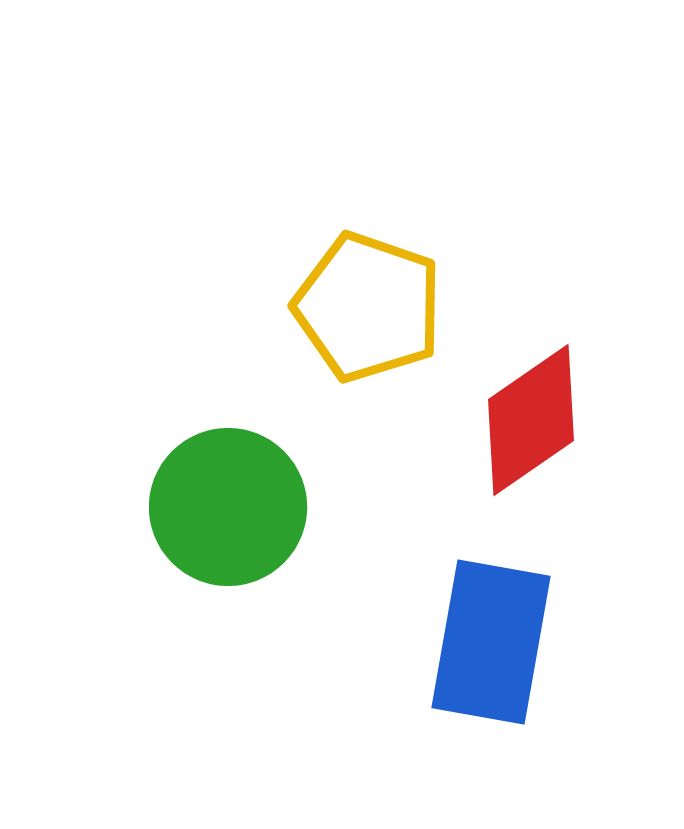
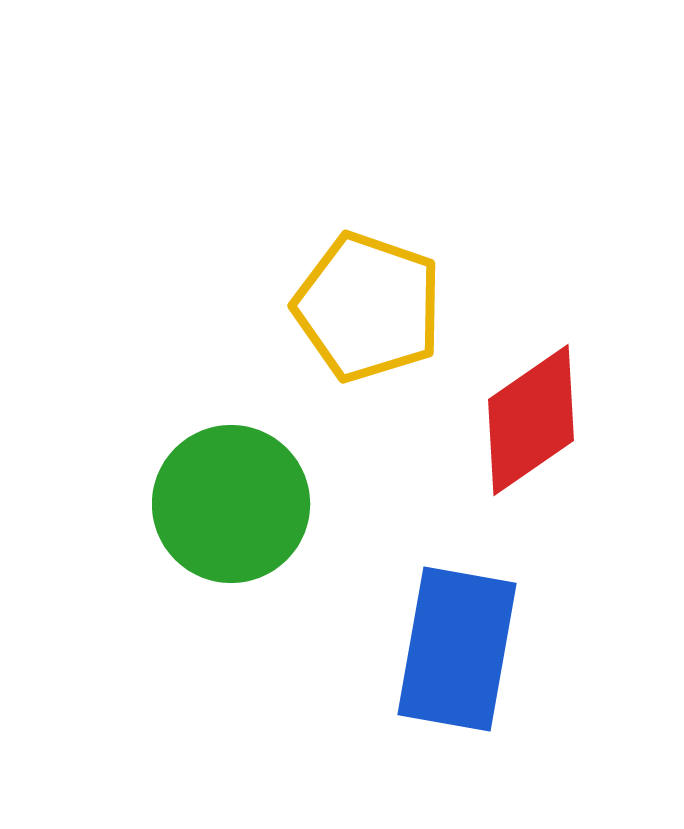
green circle: moved 3 px right, 3 px up
blue rectangle: moved 34 px left, 7 px down
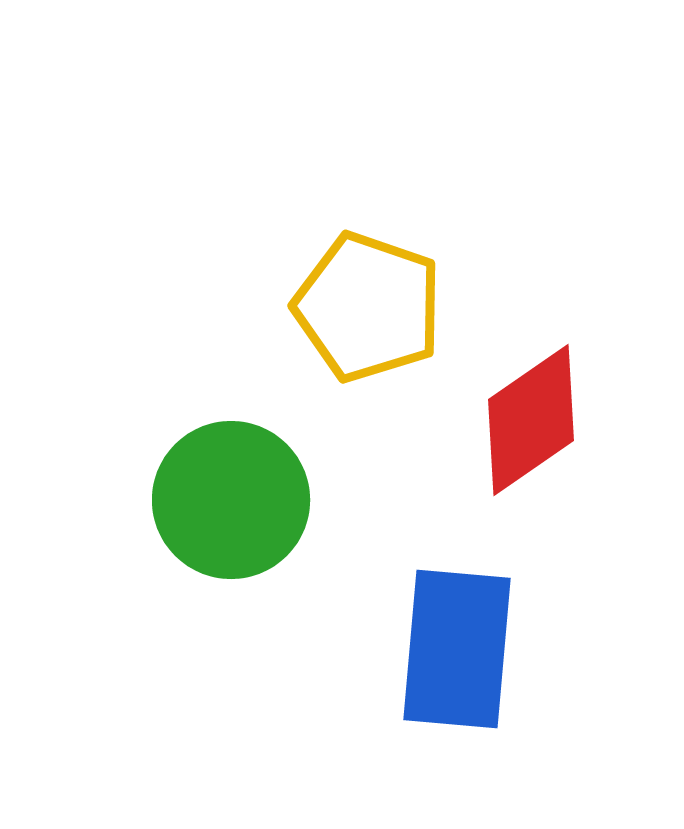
green circle: moved 4 px up
blue rectangle: rotated 5 degrees counterclockwise
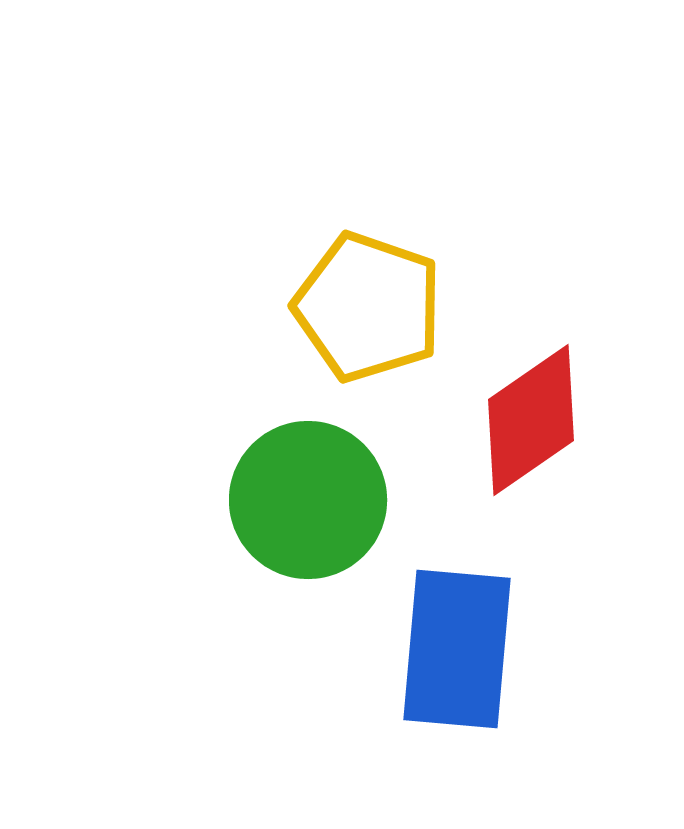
green circle: moved 77 px right
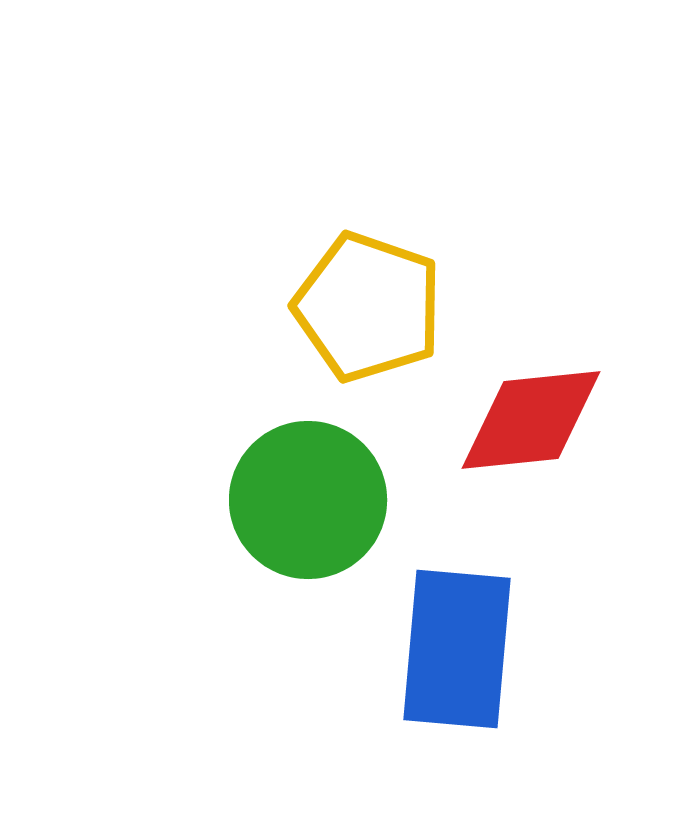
red diamond: rotated 29 degrees clockwise
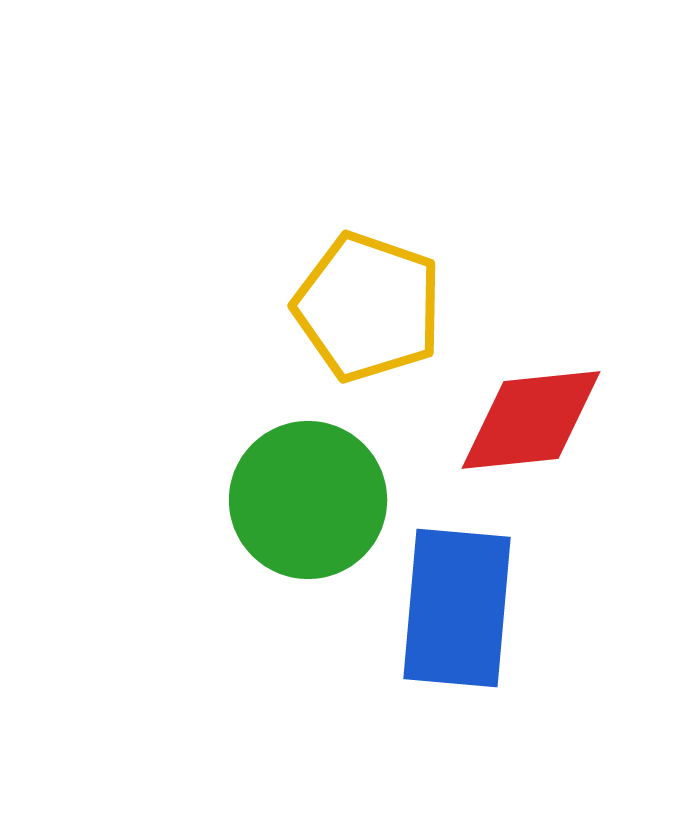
blue rectangle: moved 41 px up
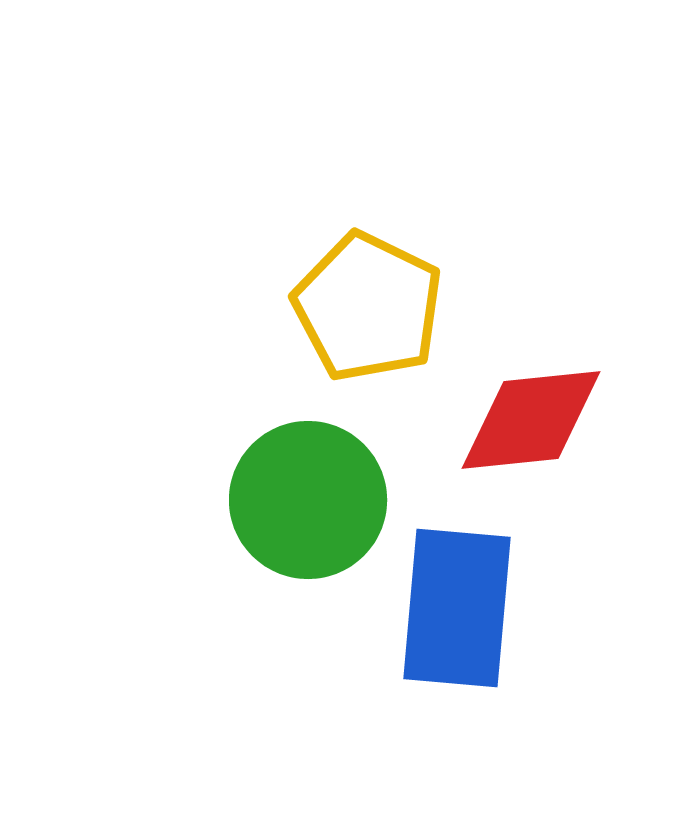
yellow pentagon: rotated 7 degrees clockwise
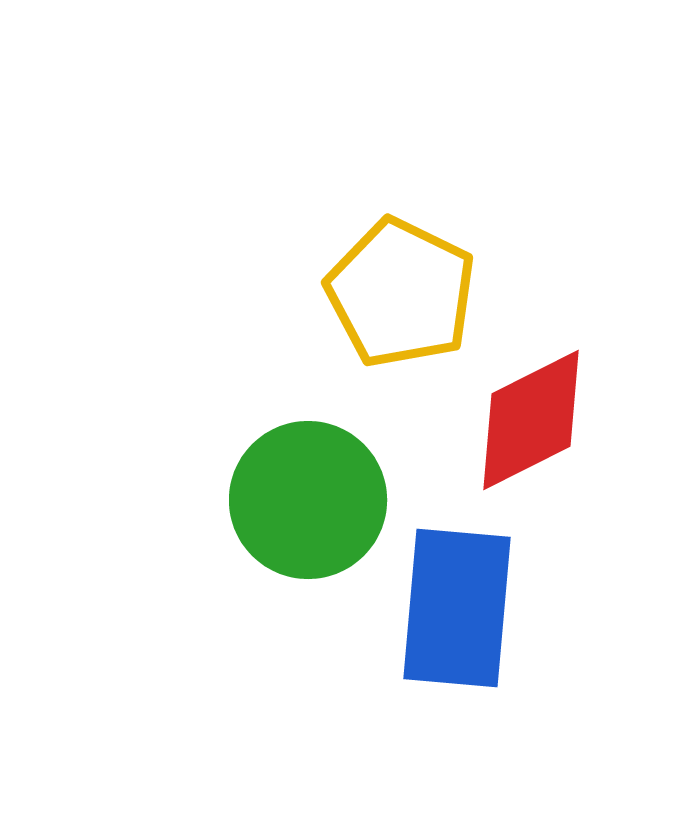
yellow pentagon: moved 33 px right, 14 px up
red diamond: rotated 21 degrees counterclockwise
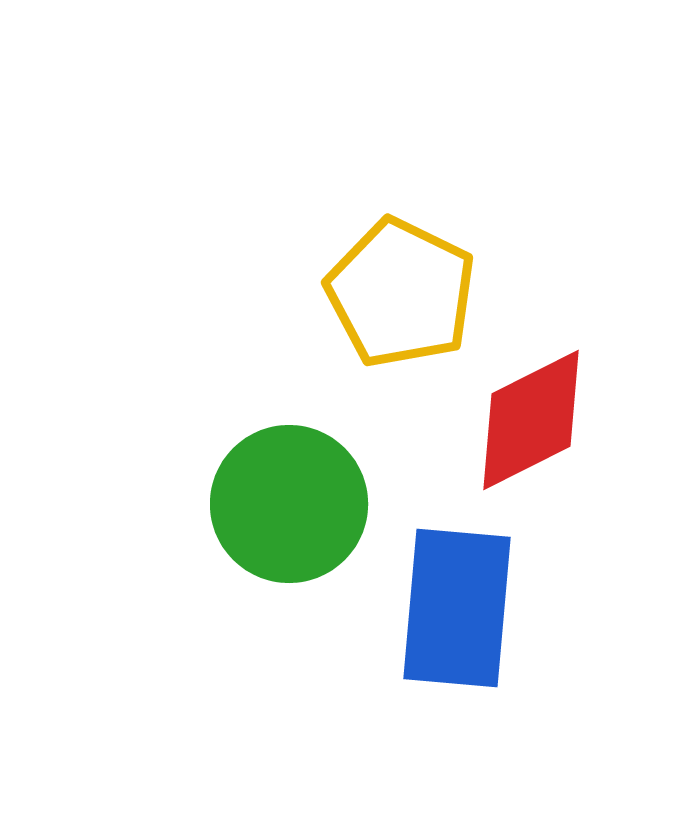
green circle: moved 19 px left, 4 px down
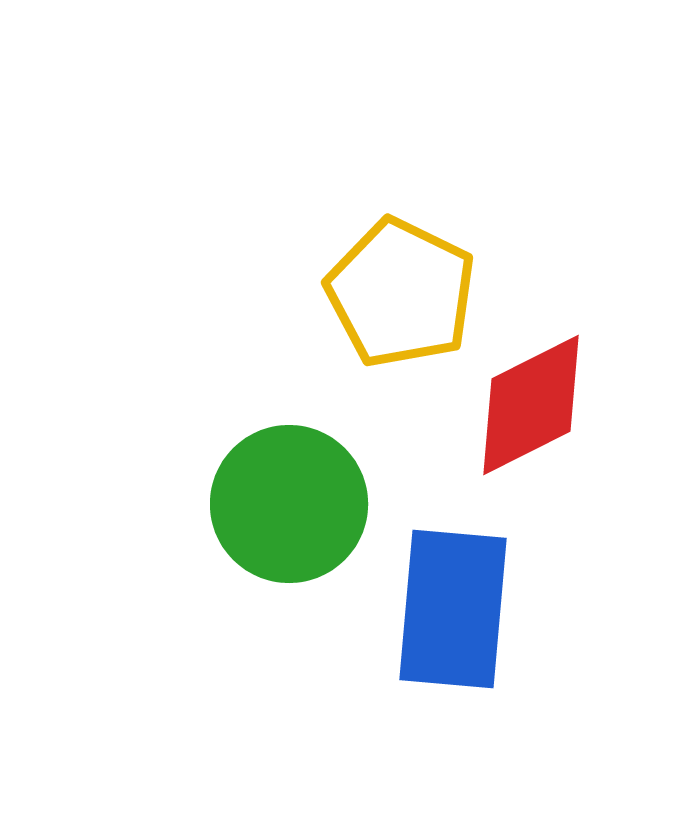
red diamond: moved 15 px up
blue rectangle: moved 4 px left, 1 px down
